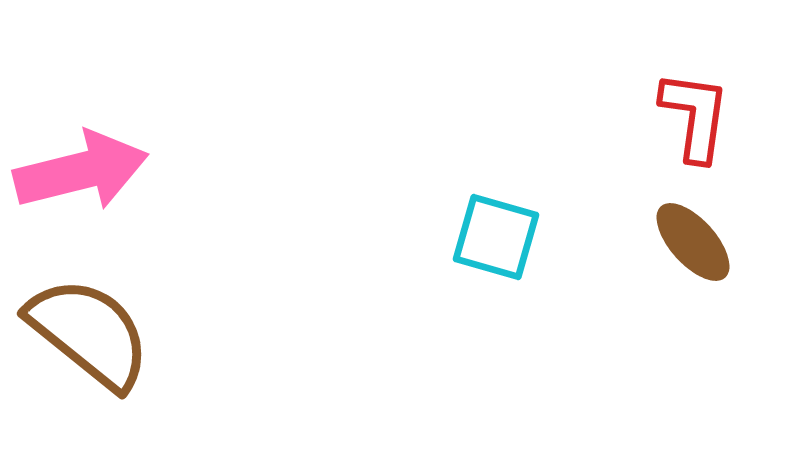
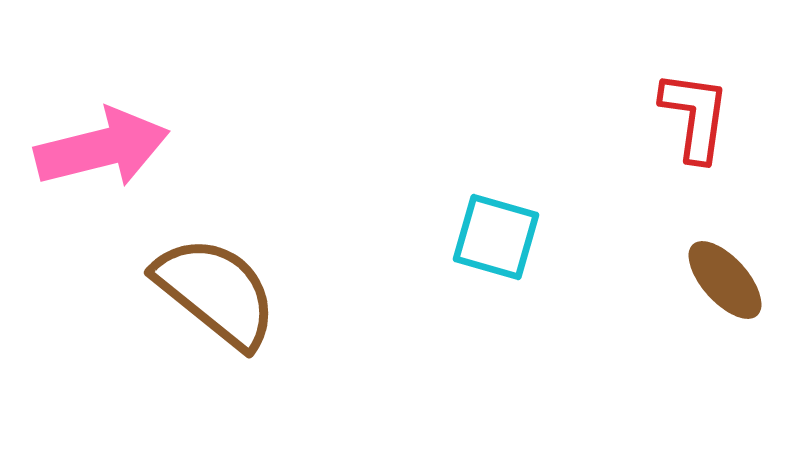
pink arrow: moved 21 px right, 23 px up
brown ellipse: moved 32 px right, 38 px down
brown semicircle: moved 127 px right, 41 px up
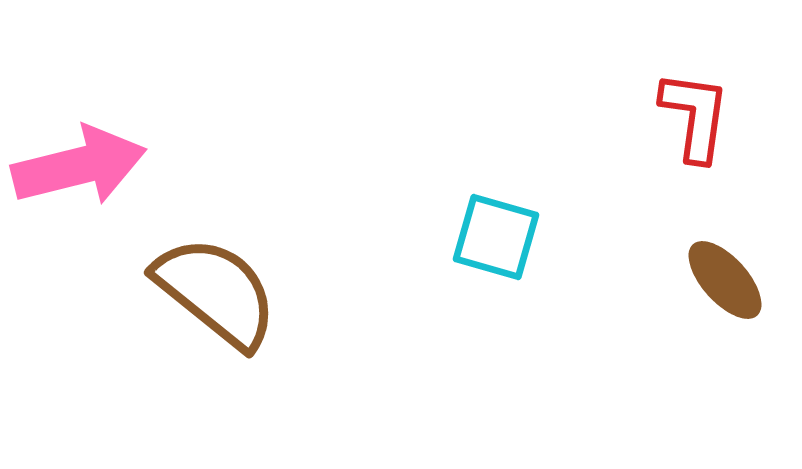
pink arrow: moved 23 px left, 18 px down
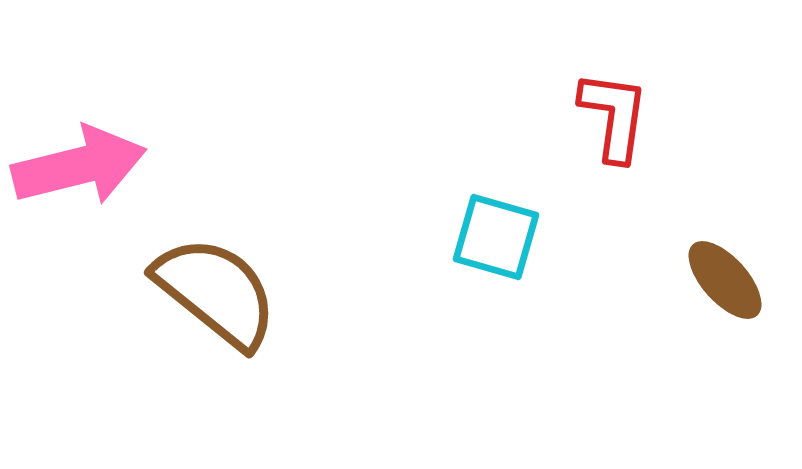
red L-shape: moved 81 px left
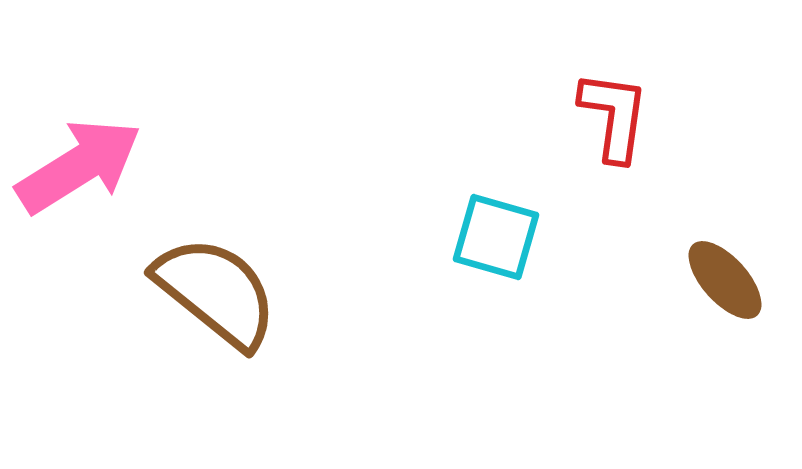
pink arrow: rotated 18 degrees counterclockwise
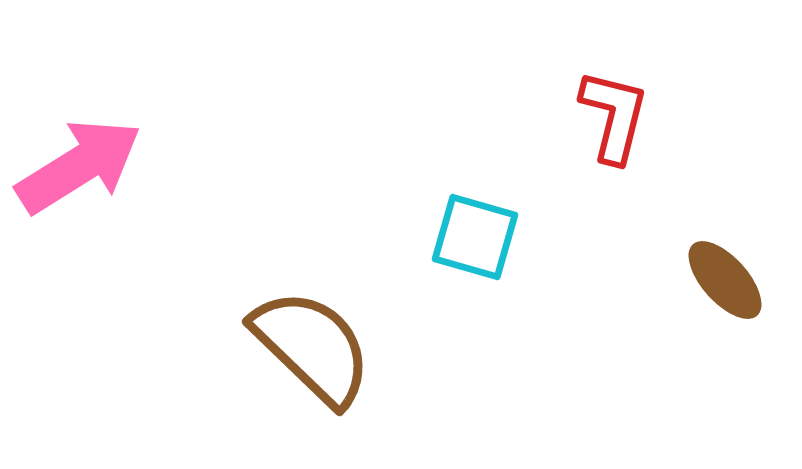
red L-shape: rotated 6 degrees clockwise
cyan square: moved 21 px left
brown semicircle: moved 96 px right, 55 px down; rotated 5 degrees clockwise
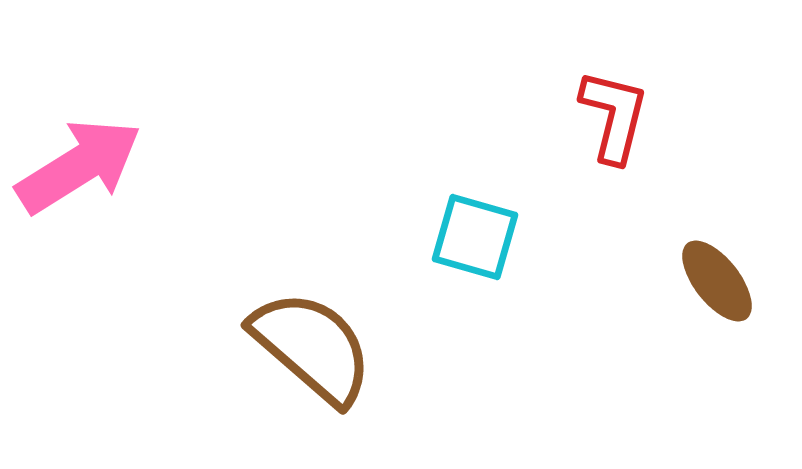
brown ellipse: moved 8 px left, 1 px down; rotated 4 degrees clockwise
brown semicircle: rotated 3 degrees counterclockwise
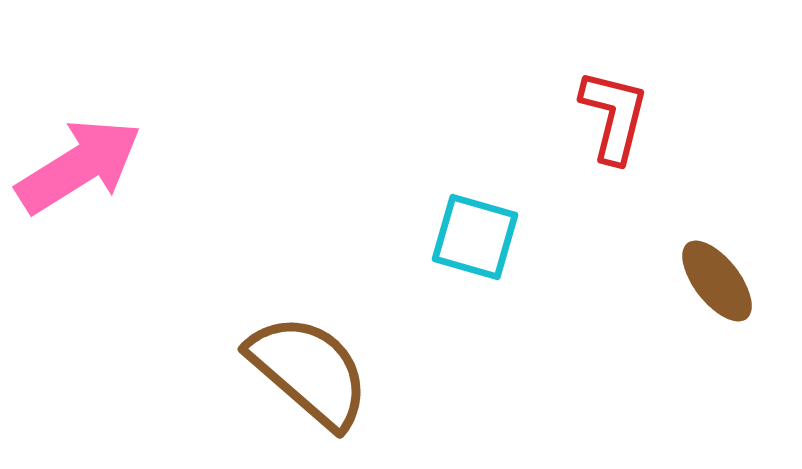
brown semicircle: moved 3 px left, 24 px down
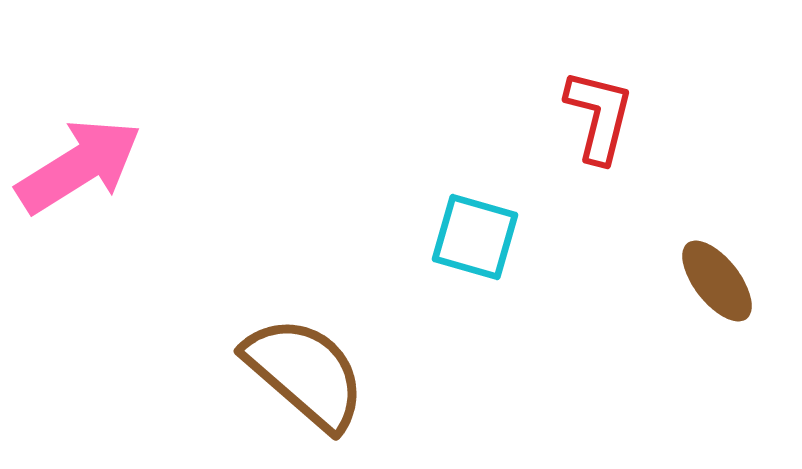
red L-shape: moved 15 px left
brown semicircle: moved 4 px left, 2 px down
